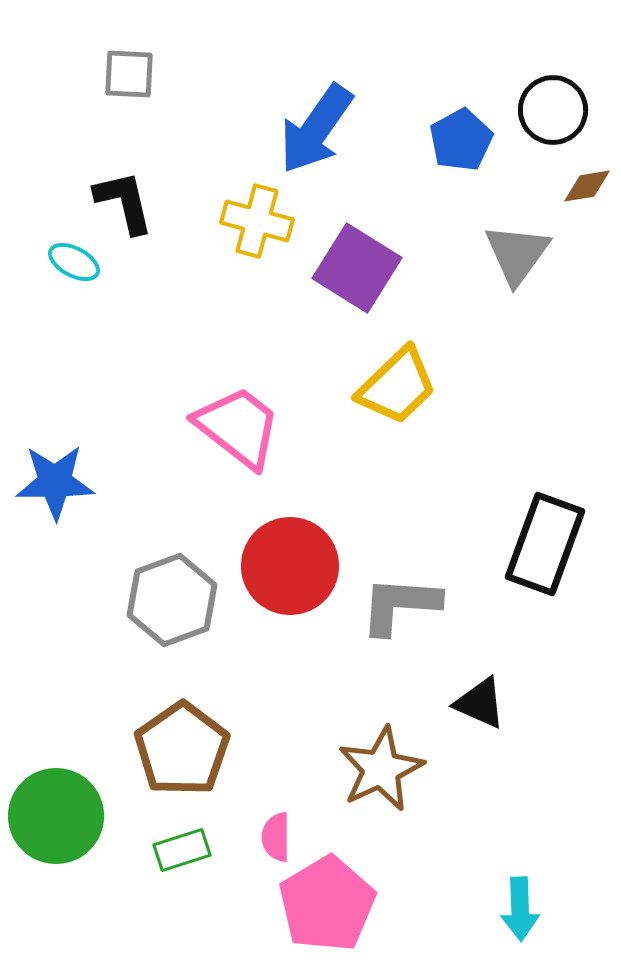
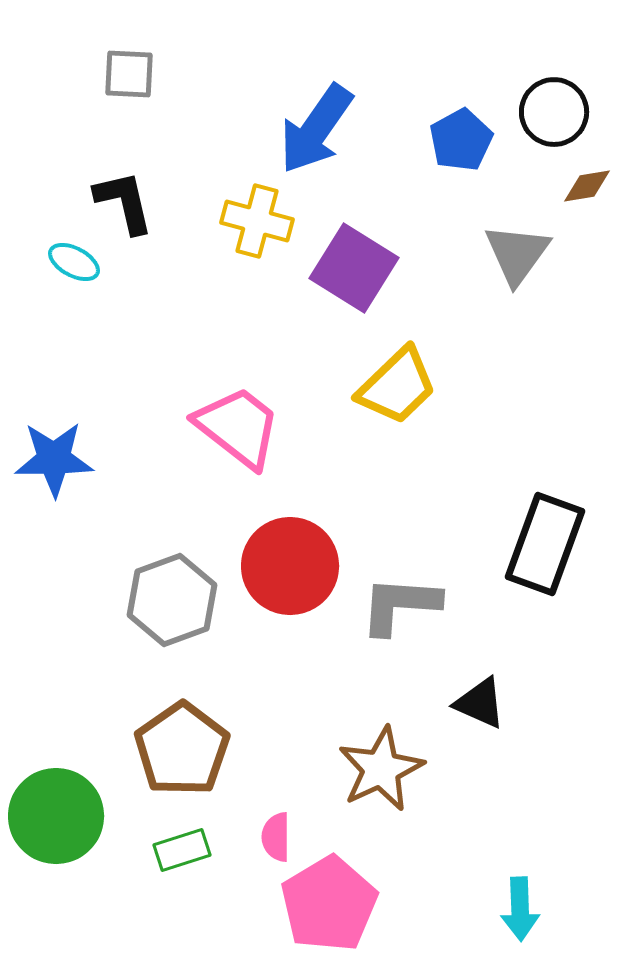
black circle: moved 1 px right, 2 px down
purple square: moved 3 px left
blue star: moved 1 px left, 23 px up
pink pentagon: moved 2 px right
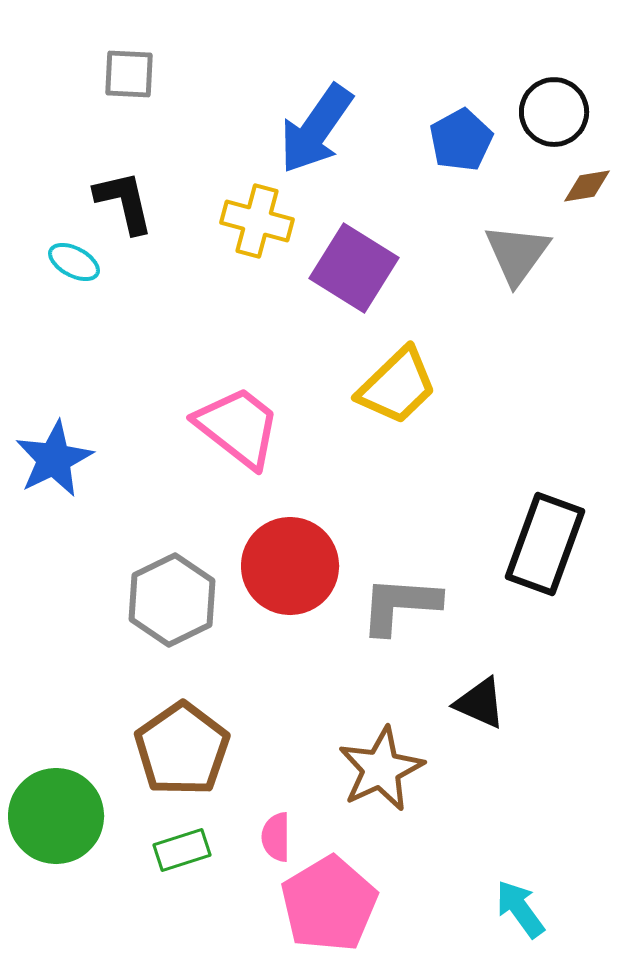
blue star: rotated 26 degrees counterclockwise
gray hexagon: rotated 6 degrees counterclockwise
cyan arrow: rotated 146 degrees clockwise
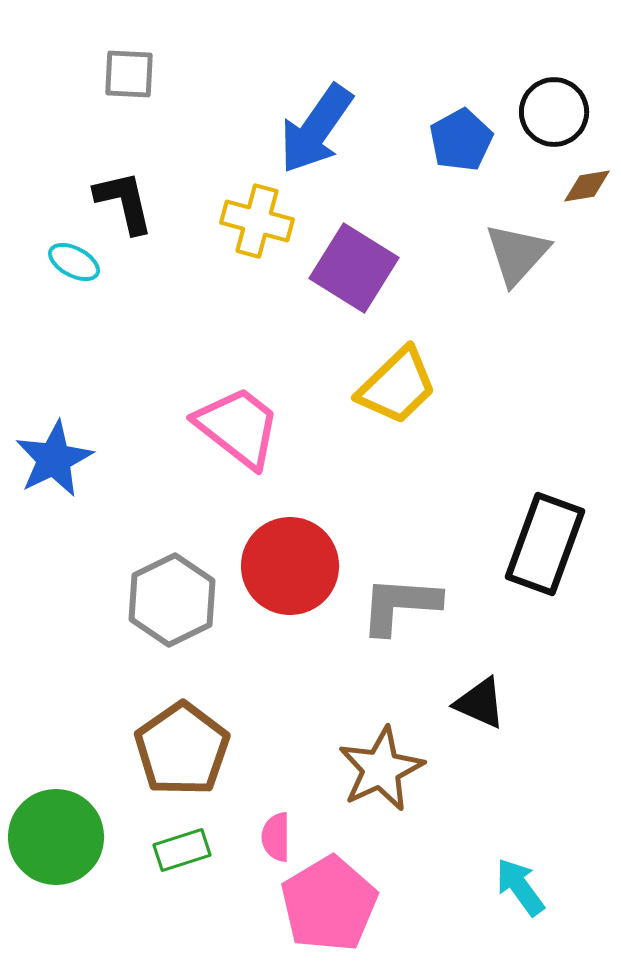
gray triangle: rotated 6 degrees clockwise
green circle: moved 21 px down
cyan arrow: moved 22 px up
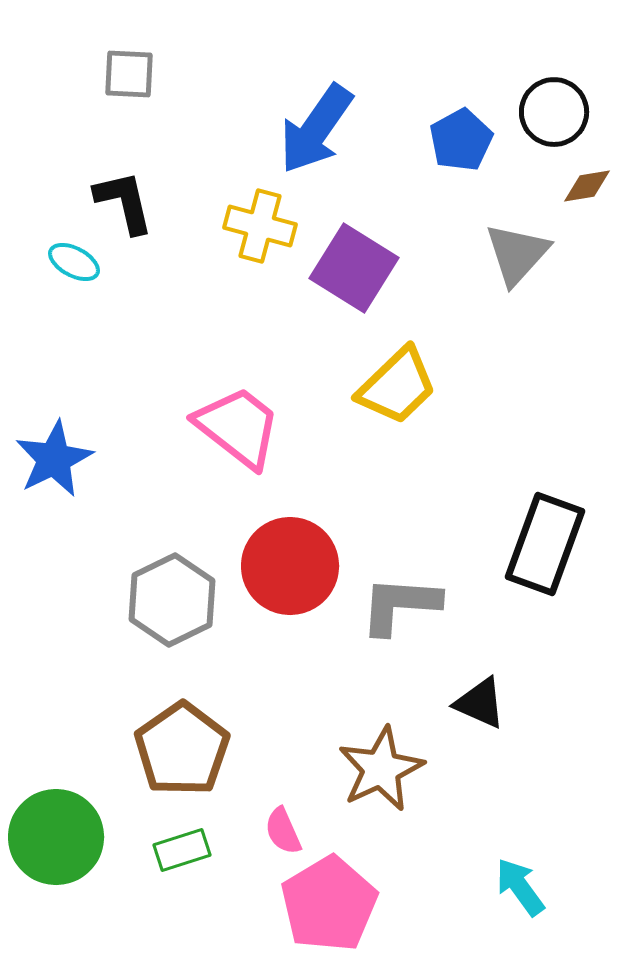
yellow cross: moved 3 px right, 5 px down
pink semicircle: moved 7 px right, 6 px up; rotated 24 degrees counterclockwise
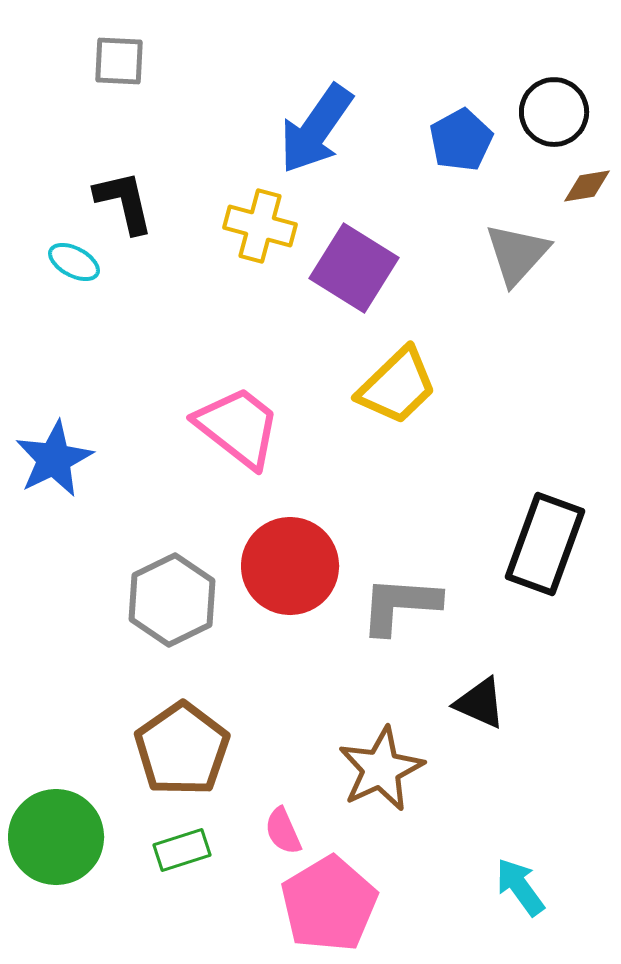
gray square: moved 10 px left, 13 px up
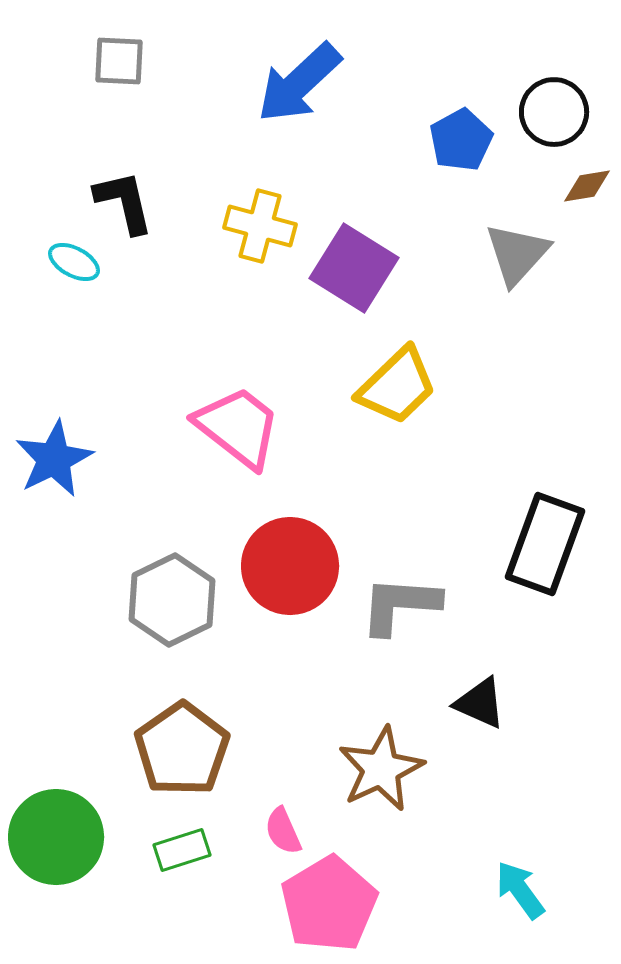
blue arrow: moved 17 px left, 46 px up; rotated 12 degrees clockwise
cyan arrow: moved 3 px down
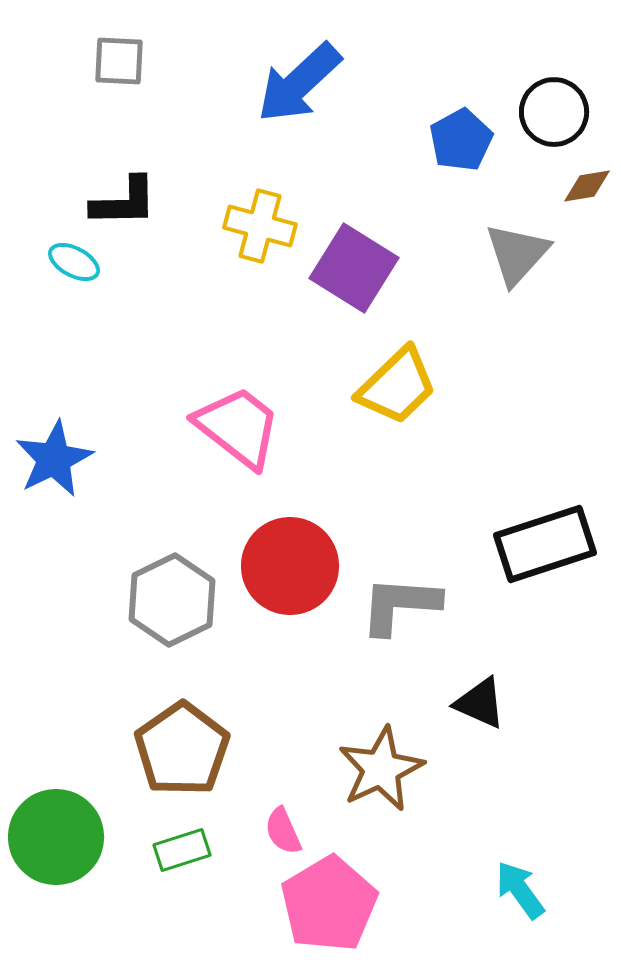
black L-shape: rotated 102 degrees clockwise
black rectangle: rotated 52 degrees clockwise
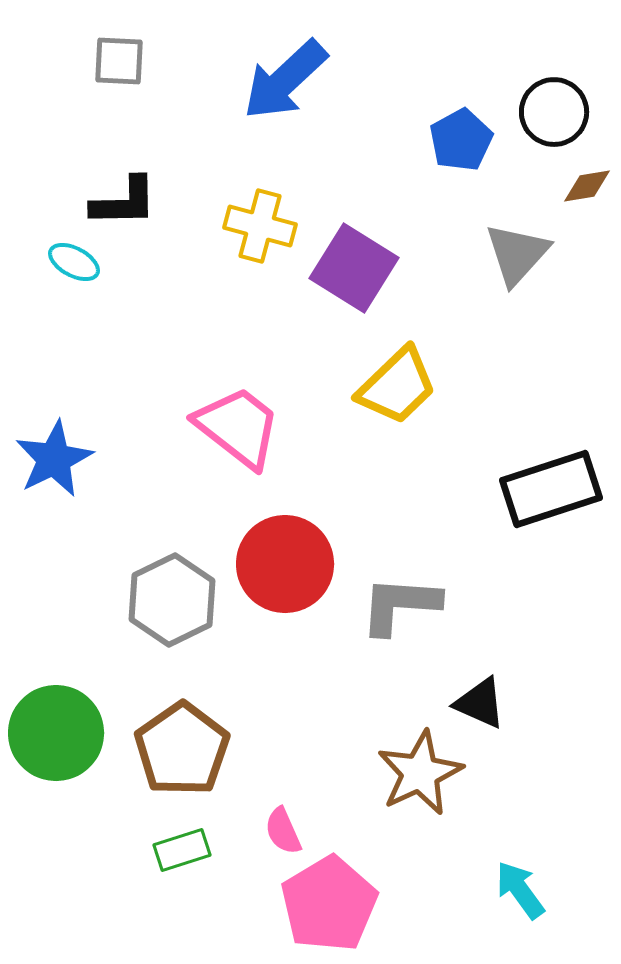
blue arrow: moved 14 px left, 3 px up
black rectangle: moved 6 px right, 55 px up
red circle: moved 5 px left, 2 px up
brown star: moved 39 px right, 4 px down
green circle: moved 104 px up
